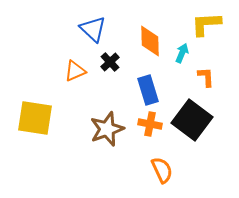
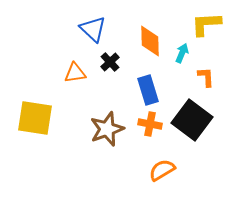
orange triangle: moved 2 px down; rotated 15 degrees clockwise
orange semicircle: rotated 96 degrees counterclockwise
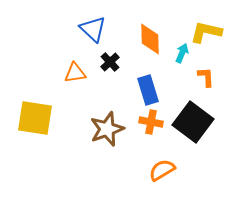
yellow L-shape: moved 8 px down; rotated 16 degrees clockwise
orange diamond: moved 2 px up
black square: moved 1 px right, 2 px down
orange cross: moved 1 px right, 2 px up
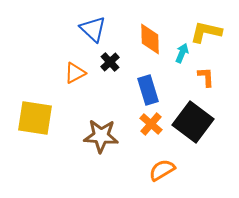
orange triangle: rotated 20 degrees counterclockwise
orange cross: moved 2 px down; rotated 30 degrees clockwise
brown star: moved 6 px left, 7 px down; rotated 24 degrees clockwise
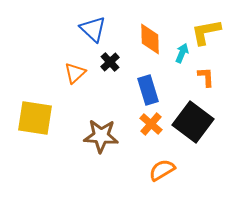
yellow L-shape: rotated 24 degrees counterclockwise
orange triangle: rotated 15 degrees counterclockwise
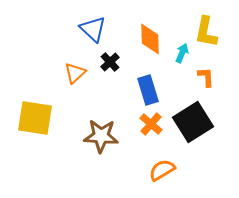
yellow L-shape: rotated 68 degrees counterclockwise
black square: rotated 21 degrees clockwise
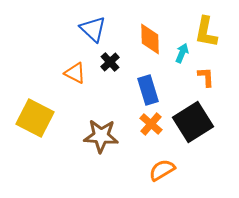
orange triangle: rotated 50 degrees counterclockwise
yellow square: rotated 18 degrees clockwise
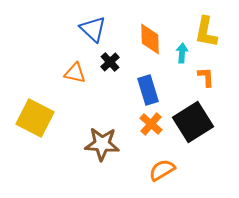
cyan arrow: rotated 18 degrees counterclockwise
orange triangle: rotated 15 degrees counterclockwise
brown star: moved 1 px right, 8 px down
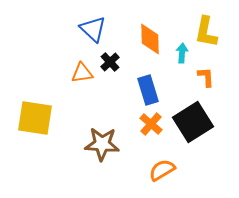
orange triangle: moved 7 px right; rotated 20 degrees counterclockwise
yellow square: rotated 18 degrees counterclockwise
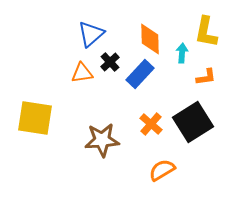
blue triangle: moved 2 px left, 5 px down; rotated 36 degrees clockwise
orange L-shape: rotated 85 degrees clockwise
blue rectangle: moved 8 px left, 16 px up; rotated 60 degrees clockwise
brown star: moved 4 px up; rotated 8 degrees counterclockwise
